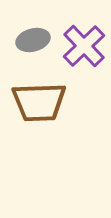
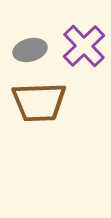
gray ellipse: moved 3 px left, 10 px down
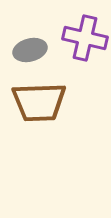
purple cross: moved 1 px right, 8 px up; rotated 33 degrees counterclockwise
